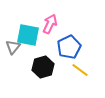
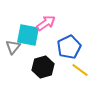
pink arrow: moved 4 px left, 1 px up; rotated 30 degrees clockwise
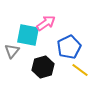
gray triangle: moved 1 px left, 4 px down
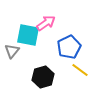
black hexagon: moved 10 px down
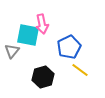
pink arrow: moved 4 px left, 1 px down; rotated 114 degrees clockwise
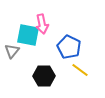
blue pentagon: rotated 20 degrees counterclockwise
black hexagon: moved 1 px right, 1 px up; rotated 15 degrees clockwise
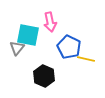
pink arrow: moved 8 px right, 2 px up
gray triangle: moved 5 px right, 3 px up
yellow line: moved 6 px right, 11 px up; rotated 24 degrees counterclockwise
black hexagon: rotated 25 degrees clockwise
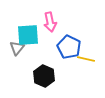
cyan square: rotated 15 degrees counterclockwise
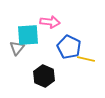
pink arrow: rotated 72 degrees counterclockwise
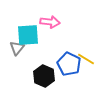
blue pentagon: moved 17 px down
yellow line: rotated 18 degrees clockwise
